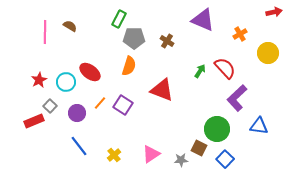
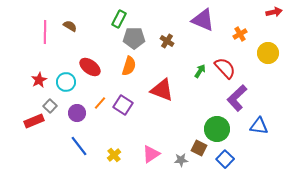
red ellipse: moved 5 px up
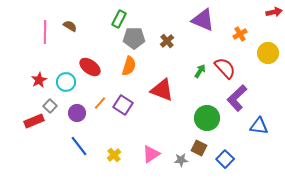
brown cross: rotated 16 degrees clockwise
green circle: moved 10 px left, 11 px up
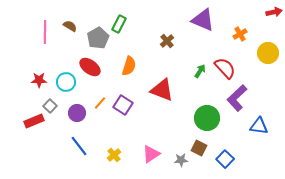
green rectangle: moved 5 px down
gray pentagon: moved 36 px left; rotated 30 degrees counterclockwise
red star: rotated 28 degrees clockwise
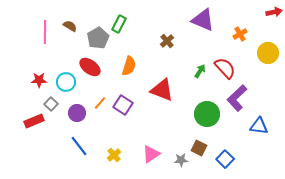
gray square: moved 1 px right, 2 px up
green circle: moved 4 px up
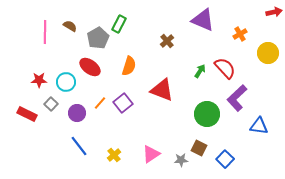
purple square: moved 2 px up; rotated 18 degrees clockwise
red rectangle: moved 7 px left, 7 px up; rotated 48 degrees clockwise
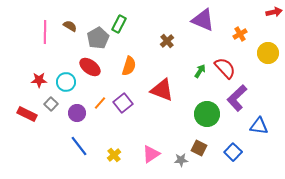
blue square: moved 8 px right, 7 px up
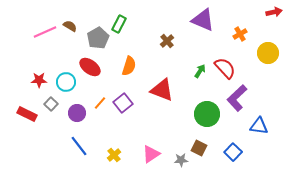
pink line: rotated 65 degrees clockwise
